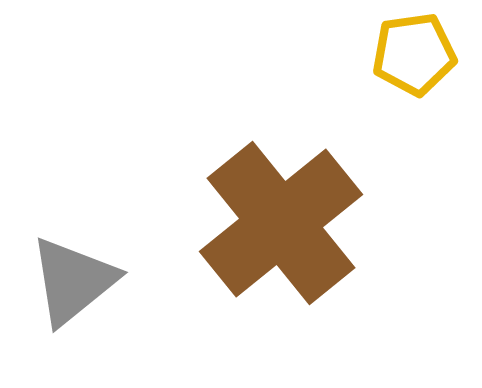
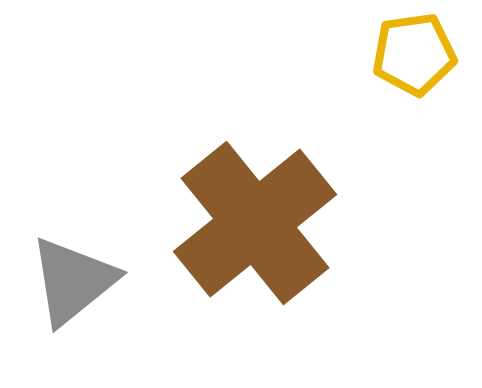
brown cross: moved 26 px left
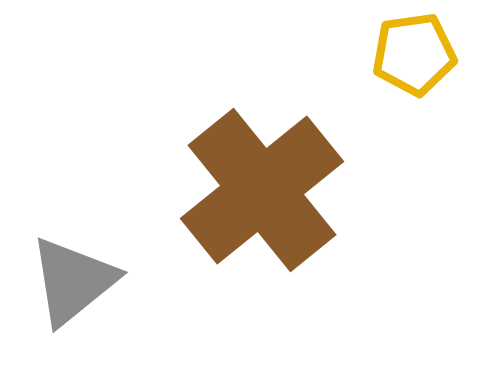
brown cross: moved 7 px right, 33 px up
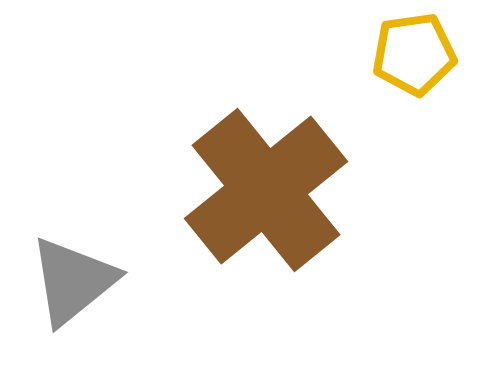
brown cross: moved 4 px right
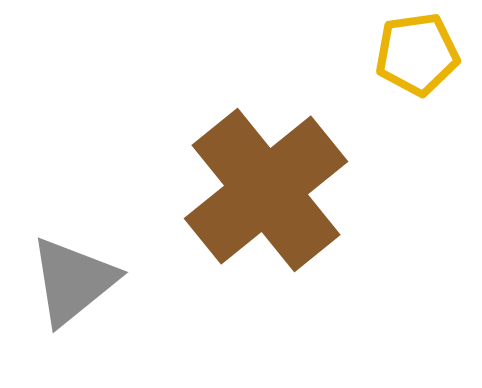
yellow pentagon: moved 3 px right
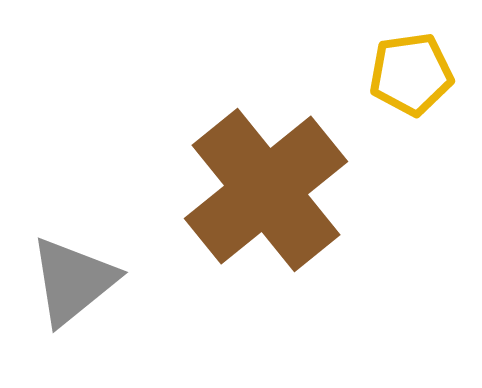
yellow pentagon: moved 6 px left, 20 px down
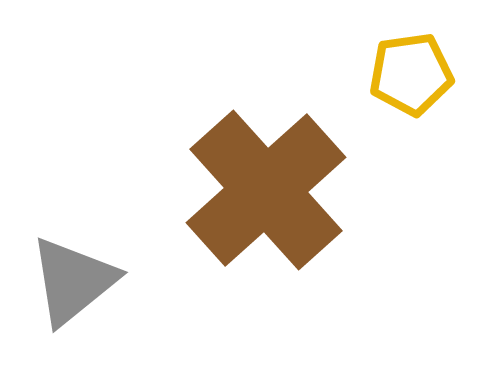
brown cross: rotated 3 degrees counterclockwise
